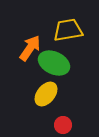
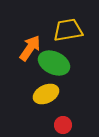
yellow ellipse: rotated 25 degrees clockwise
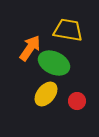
yellow trapezoid: rotated 20 degrees clockwise
yellow ellipse: rotated 25 degrees counterclockwise
red circle: moved 14 px right, 24 px up
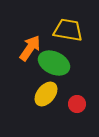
red circle: moved 3 px down
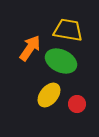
green ellipse: moved 7 px right, 2 px up
yellow ellipse: moved 3 px right, 1 px down
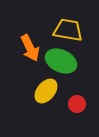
orange arrow: rotated 120 degrees clockwise
yellow ellipse: moved 3 px left, 4 px up
